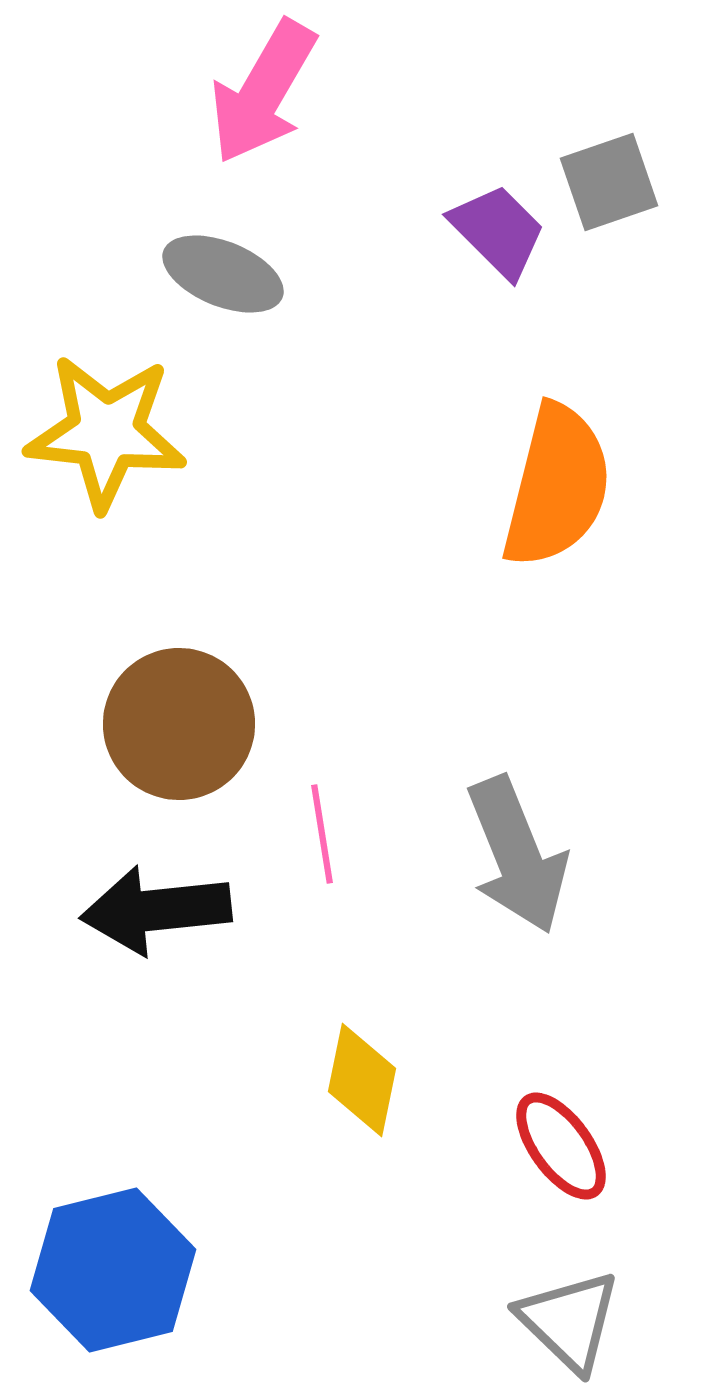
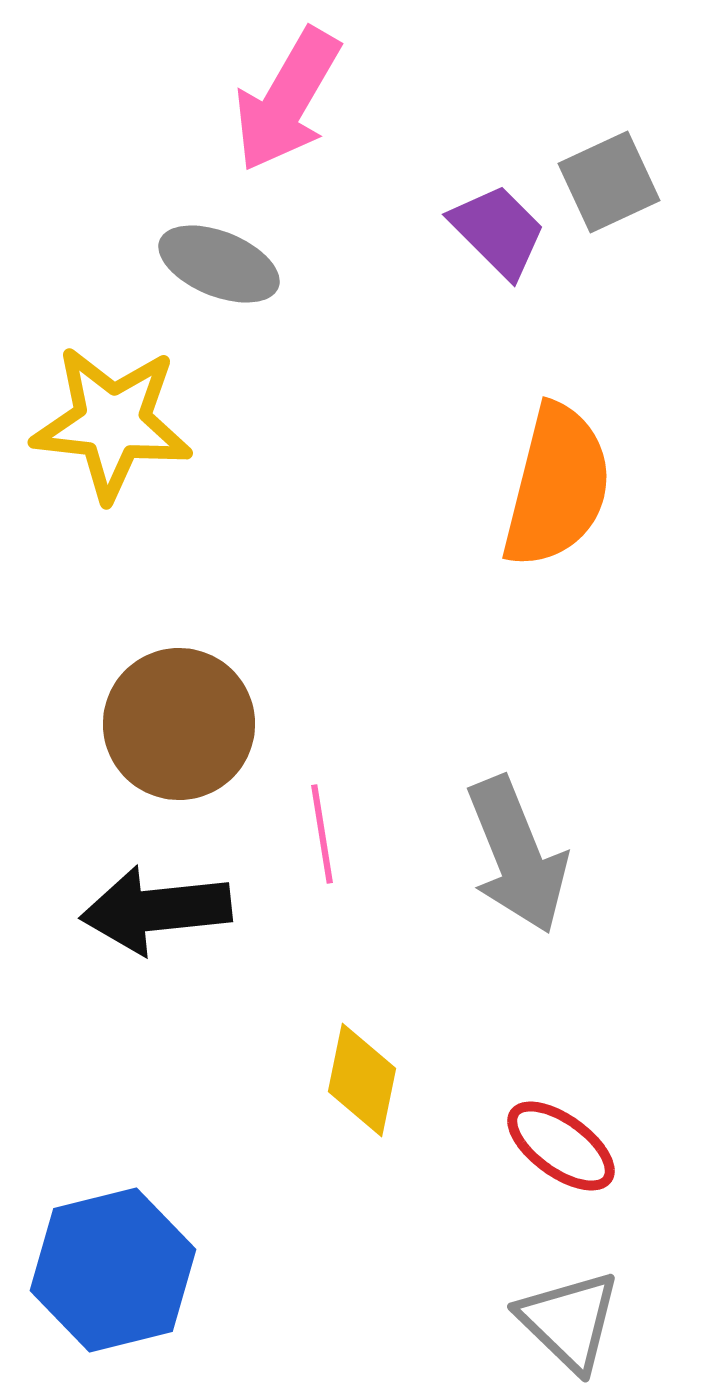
pink arrow: moved 24 px right, 8 px down
gray square: rotated 6 degrees counterclockwise
gray ellipse: moved 4 px left, 10 px up
yellow star: moved 6 px right, 9 px up
red ellipse: rotated 18 degrees counterclockwise
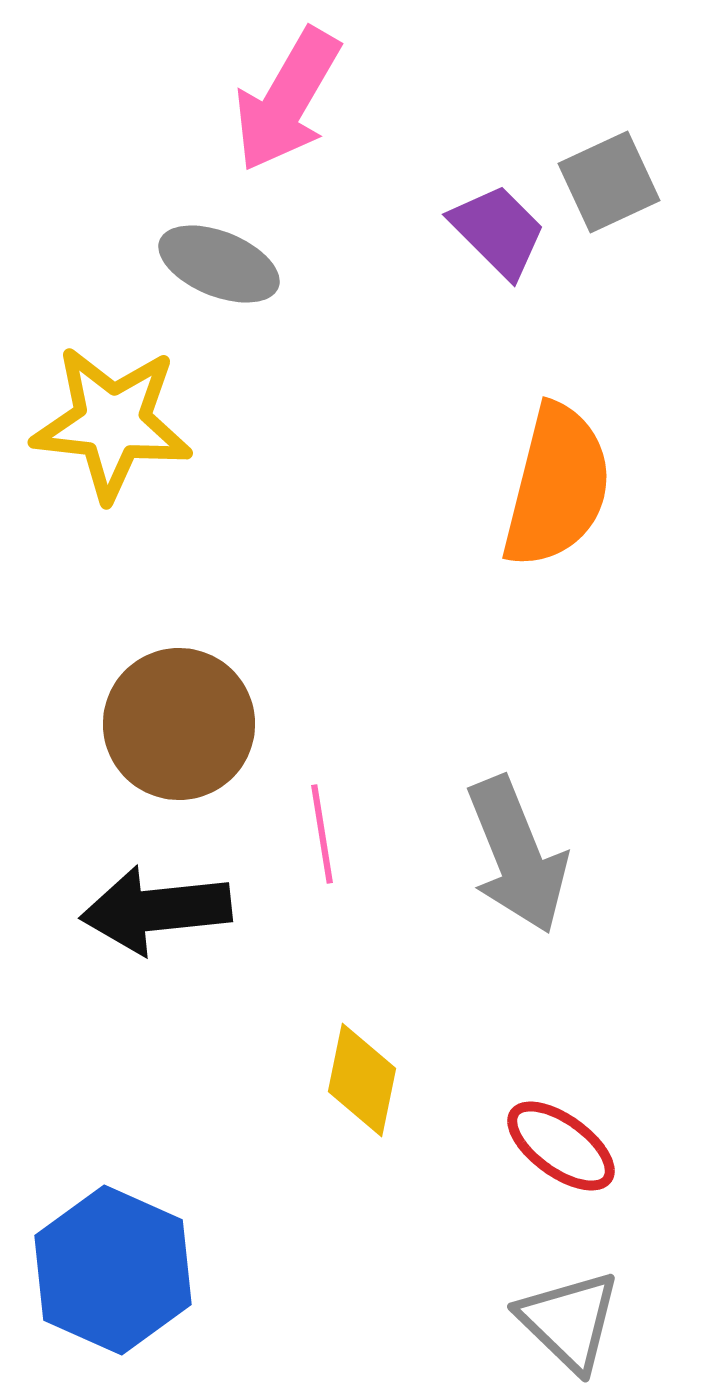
blue hexagon: rotated 22 degrees counterclockwise
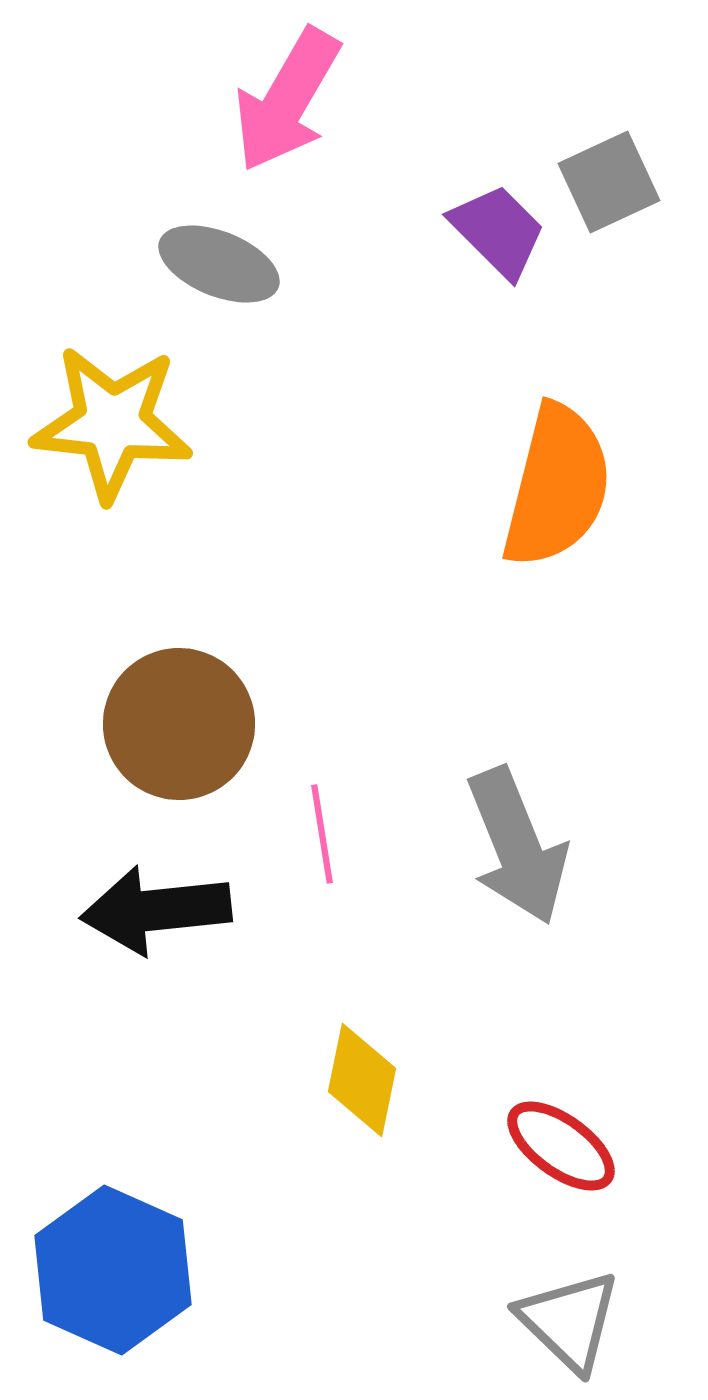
gray arrow: moved 9 px up
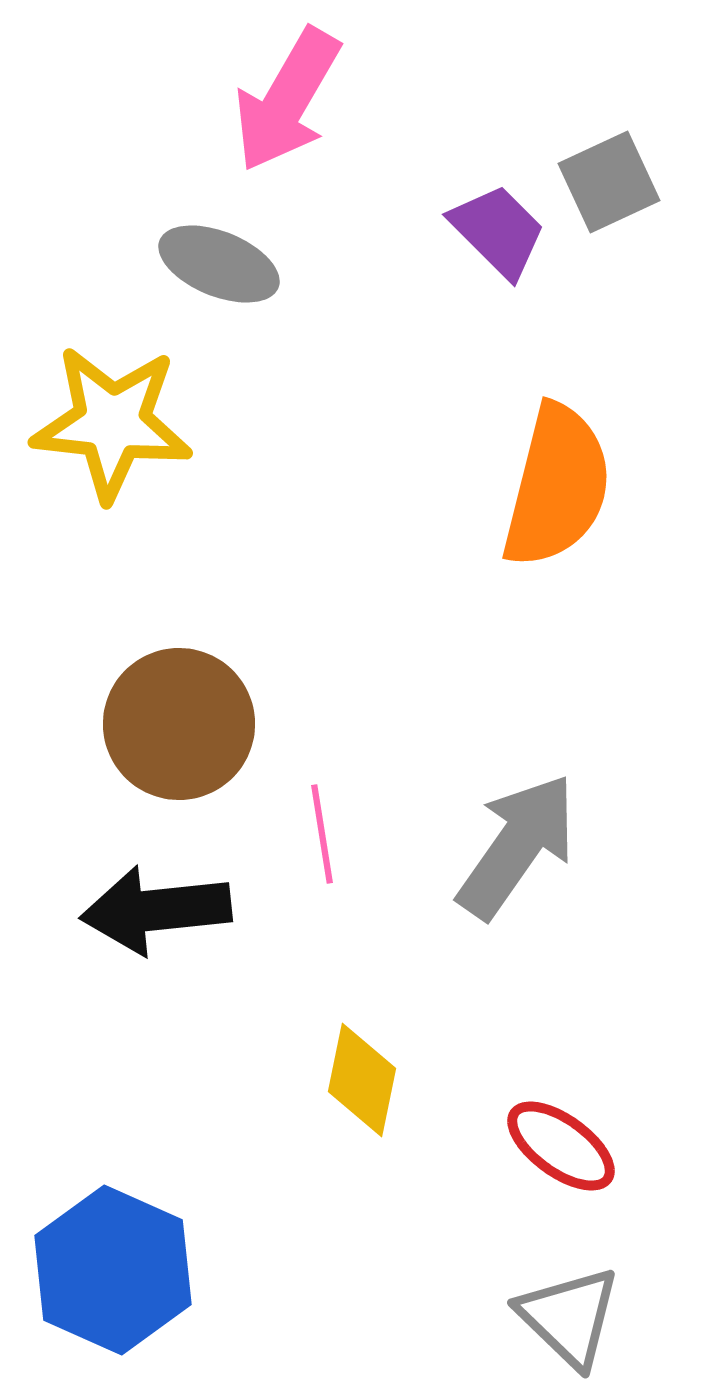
gray arrow: rotated 123 degrees counterclockwise
gray triangle: moved 4 px up
